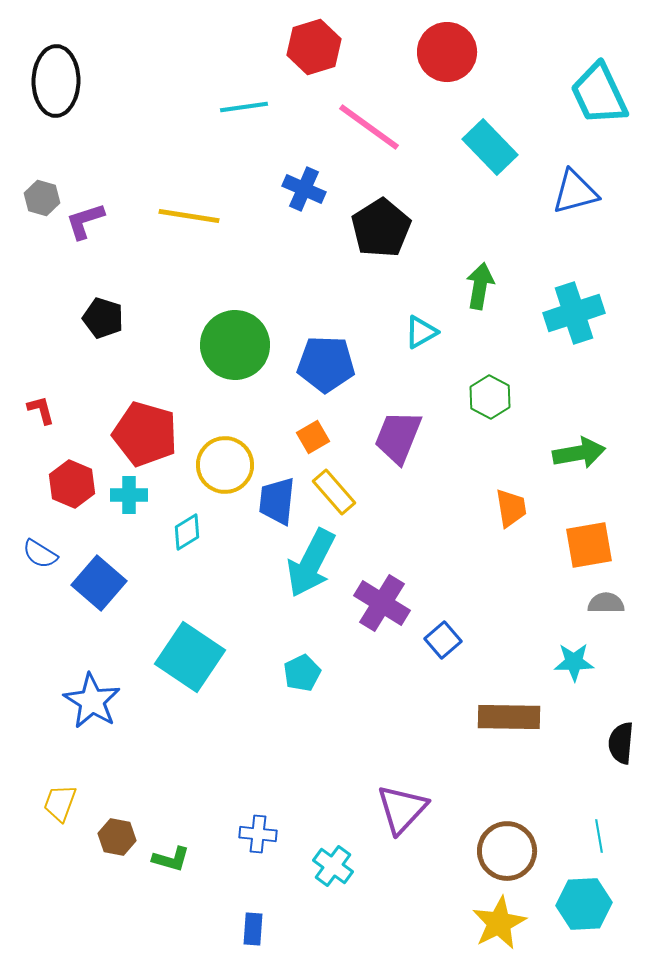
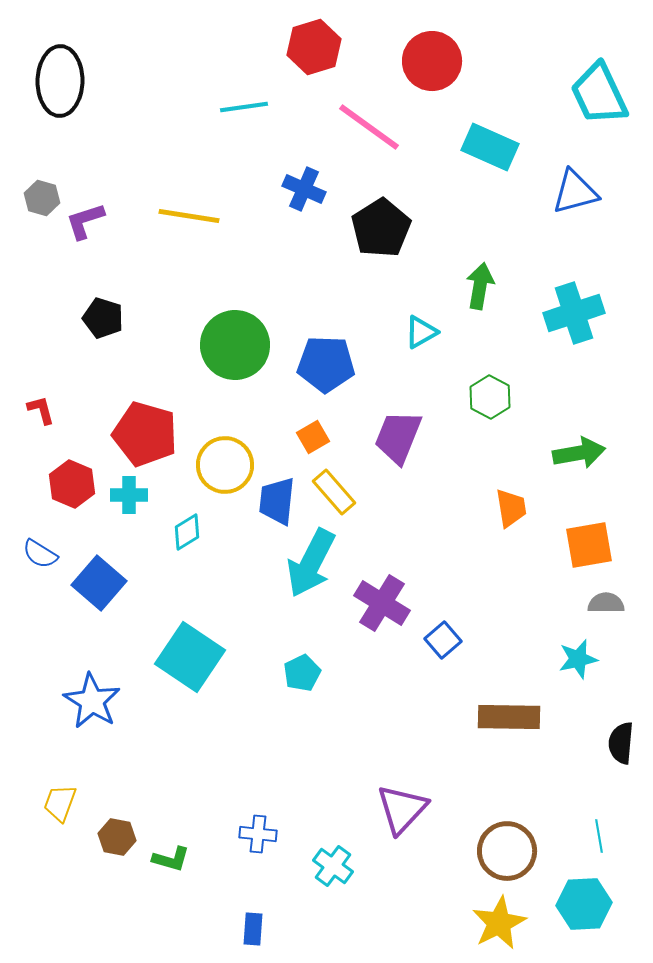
red circle at (447, 52): moved 15 px left, 9 px down
black ellipse at (56, 81): moved 4 px right
cyan rectangle at (490, 147): rotated 22 degrees counterclockwise
cyan star at (574, 662): moved 4 px right, 3 px up; rotated 12 degrees counterclockwise
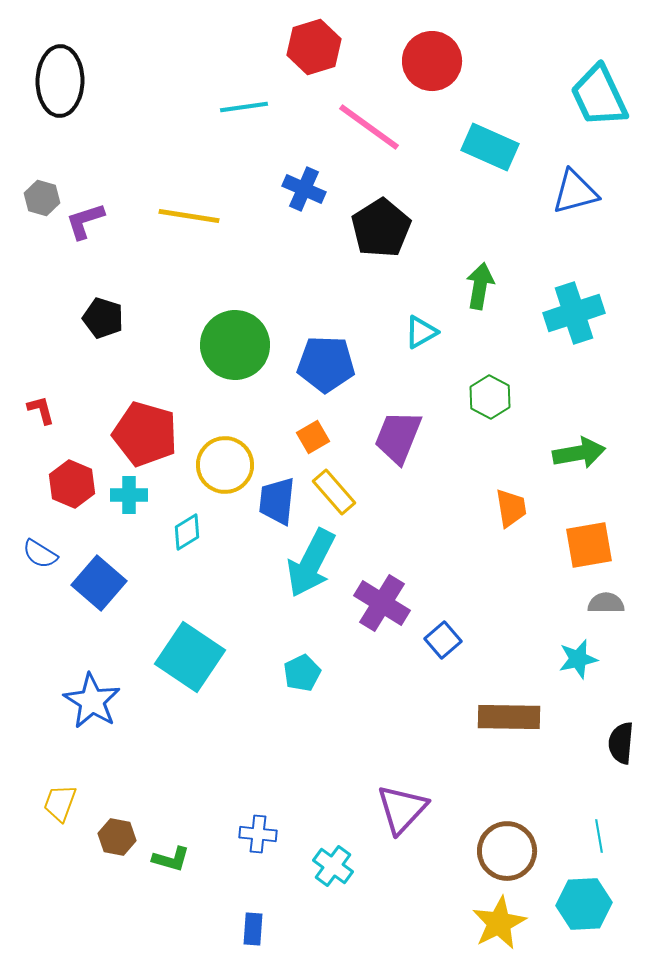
cyan trapezoid at (599, 94): moved 2 px down
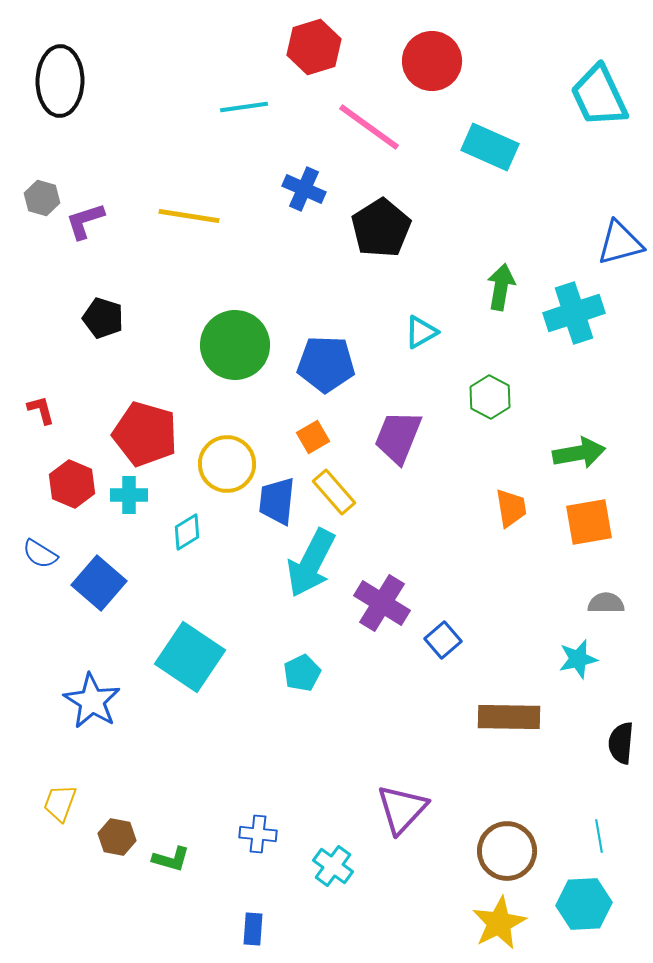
blue triangle at (575, 192): moved 45 px right, 51 px down
green arrow at (480, 286): moved 21 px right, 1 px down
yellow circle at (225, 465): moved 2 px right, 1 px up
orange square at (589, 545): moved 23 px up
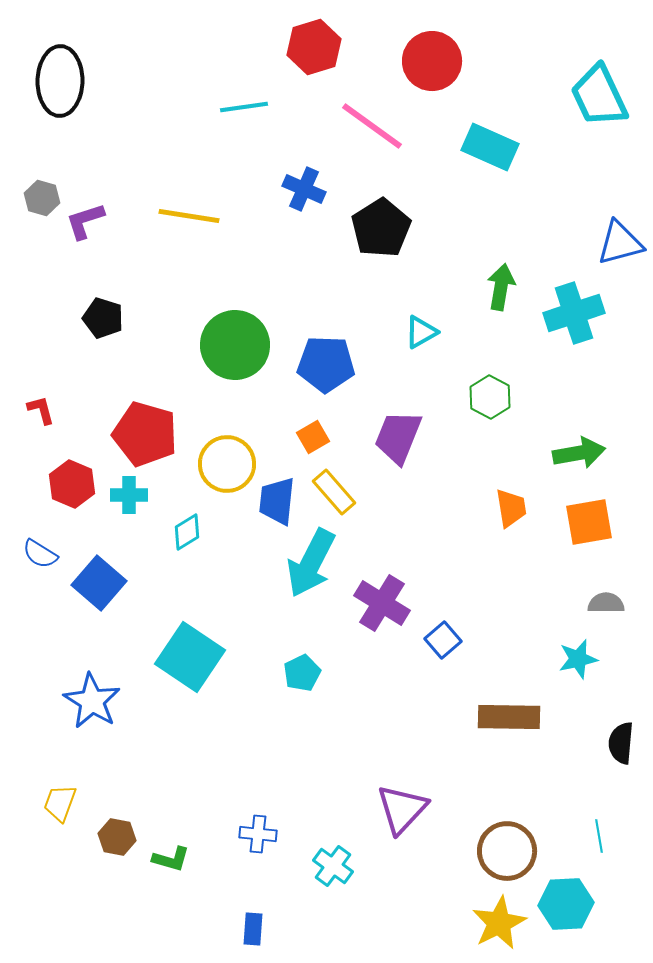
pink line at (369, 127): moved 3 px right, 1 px up
cyan hexagon at (584, 904): moved 18 px left
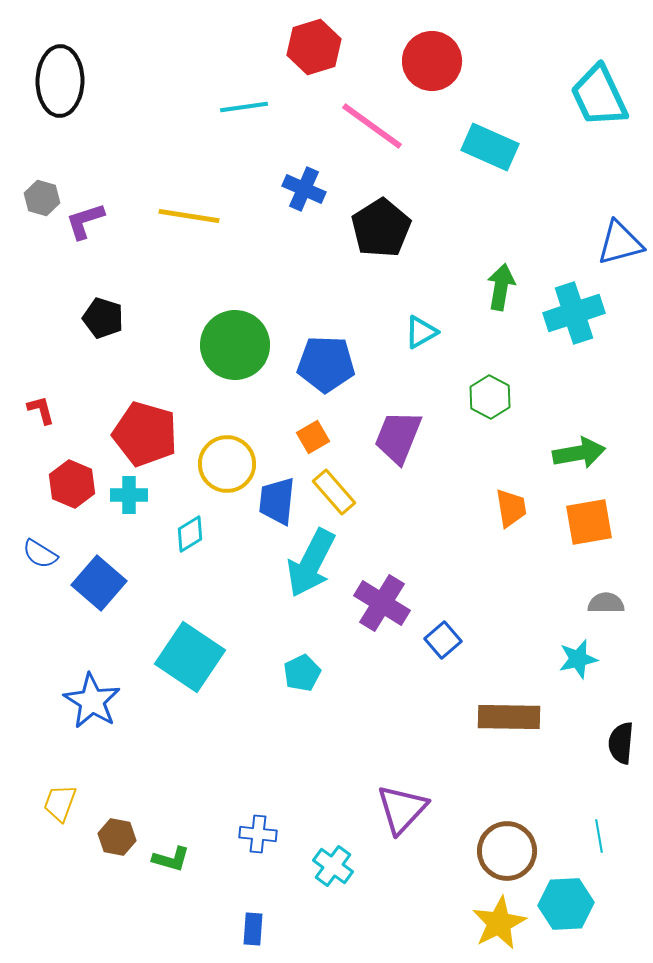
cyan diamond at (187, 532): moved 3 px right, 2 px down
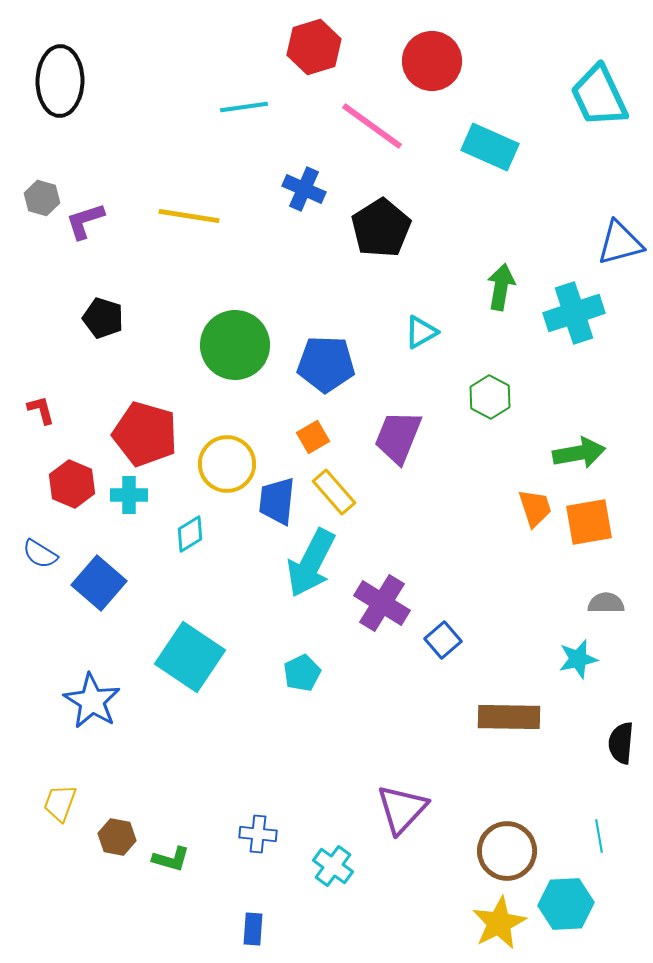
orange trapezoid at (511, 508): moved 24 px right; rotated 9 degrees counterclockwise
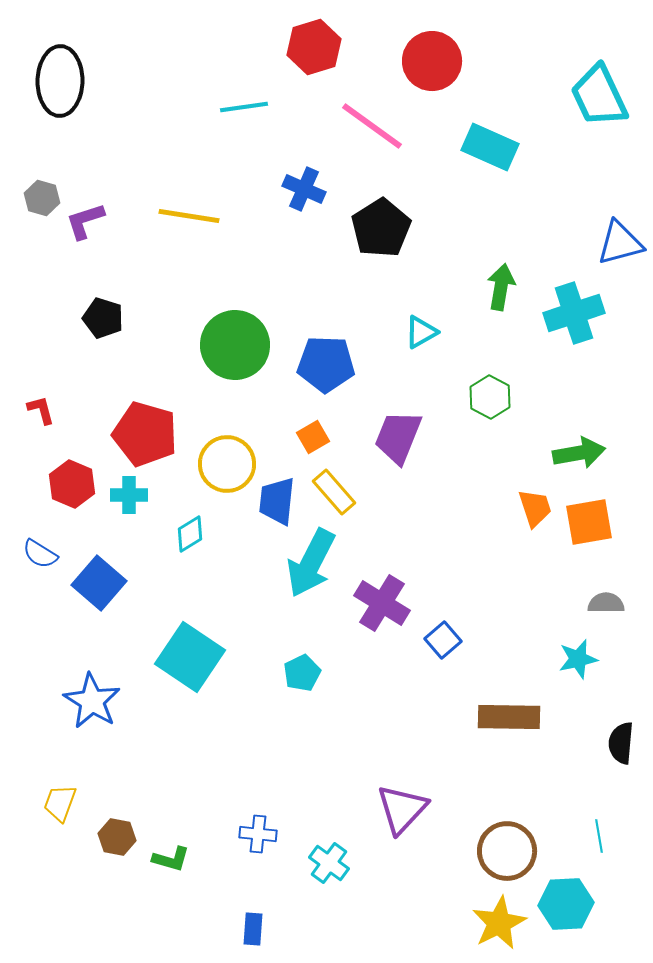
cyan cross at (333, 866): moved 4 px left, 3 px up
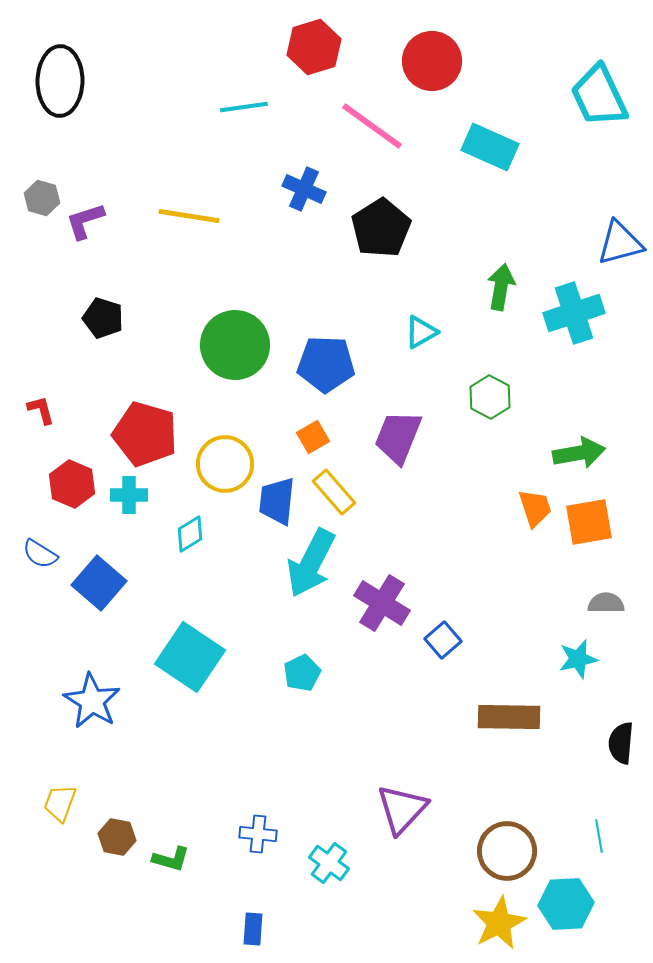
yellow circle at (227, 464): moved 2 px left
